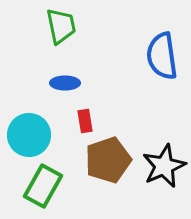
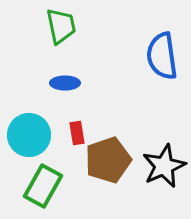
red rectangle: moved 8 px left, 12 px down
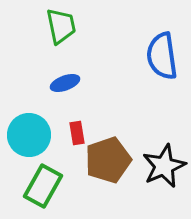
blue ellipse: rotated 20 degrees counterclockwise
